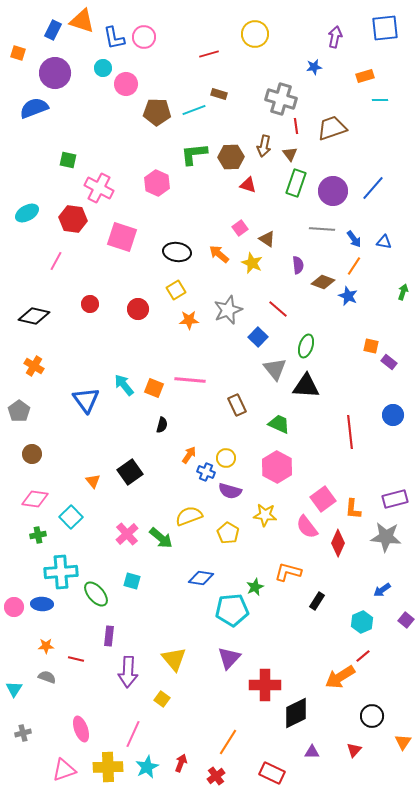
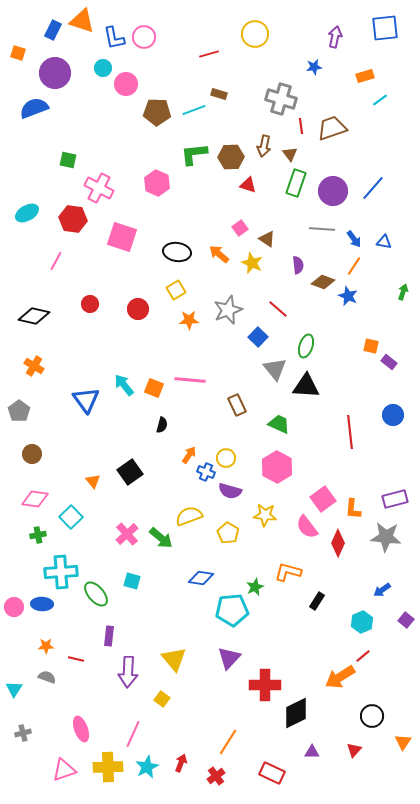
cyan line at (380, 100): rotated 35 degrees counterclockwise
red line at (296, 126): moved 5 px right
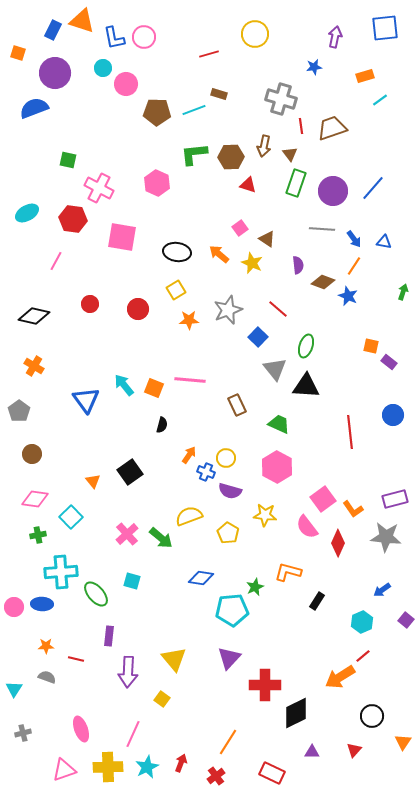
pink square at (122, 237): rotated 8 degrees counterclockwise
orange L-shape at (353, 509): rotated 40 degrees counterclockwise
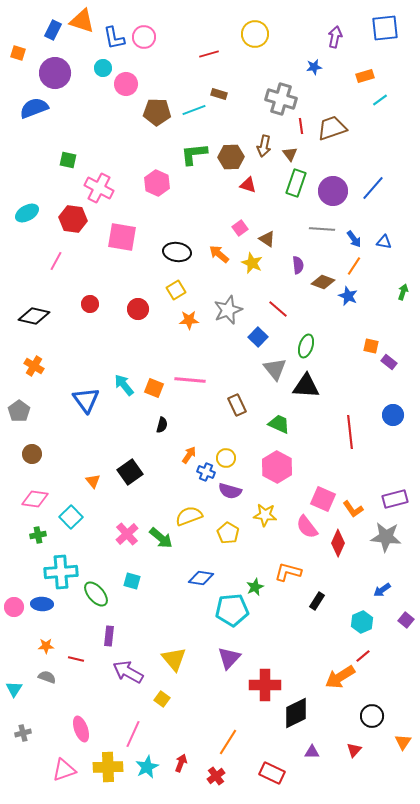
pink square at (323, 499): rotated 30 degrees counterclockwise
purple arrow at (128, 672): rotated 116 degrees clockwise
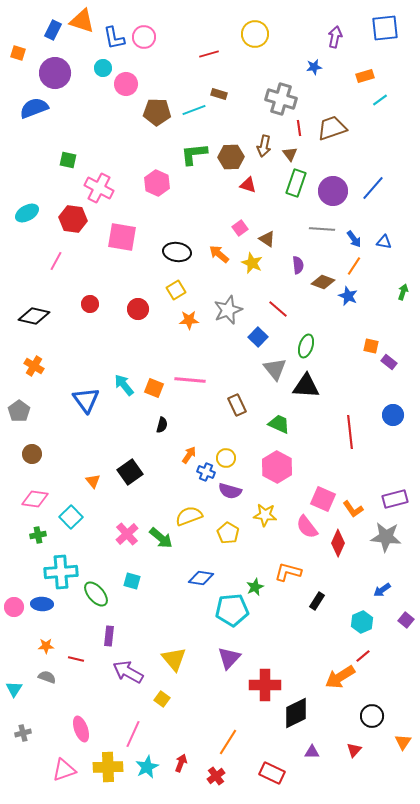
red line at (301, 126): moved 2 px left, 2 px down
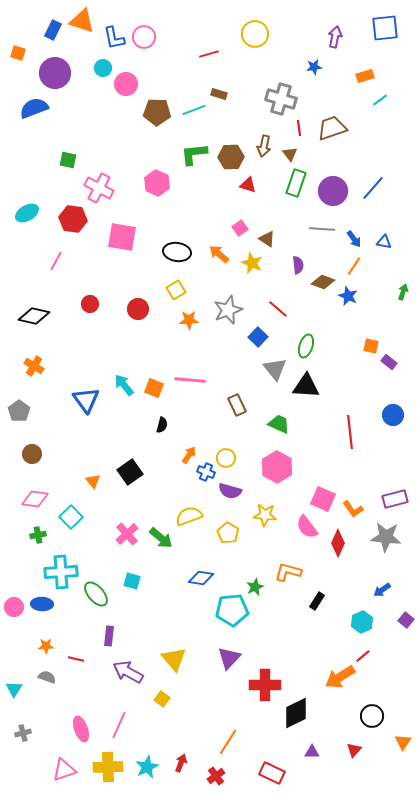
pink line at (133, 734): moved 14 px left, 9 px up
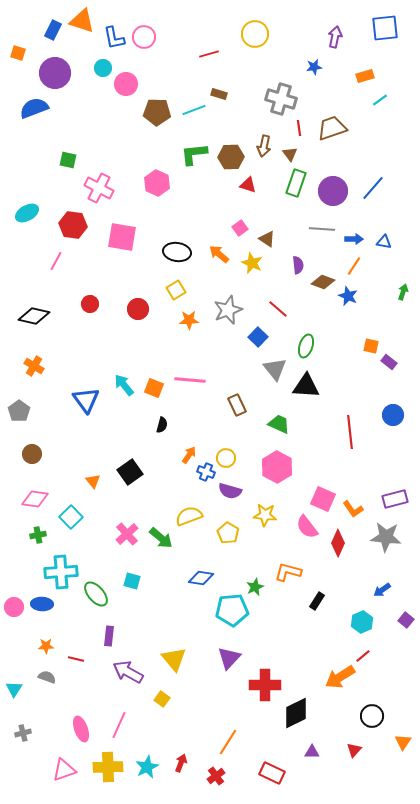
red hexagon at (73, 219): moved 6 px down
blue arrow at (354, 239): rotated 54 degrees counterclockwise
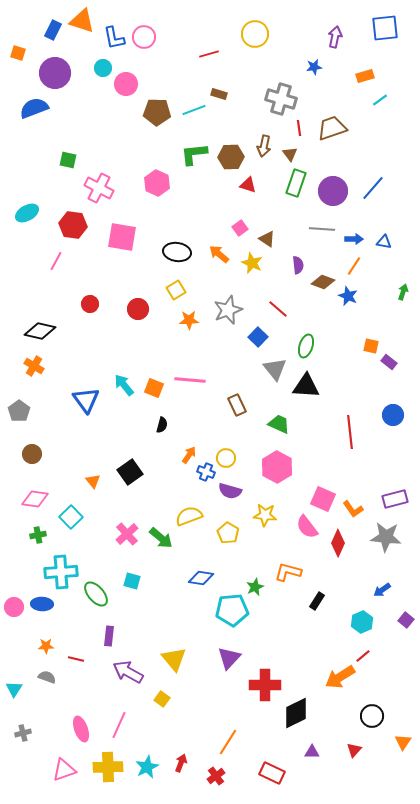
black diamond at (34, 316): moved 6 px right, 15 px down
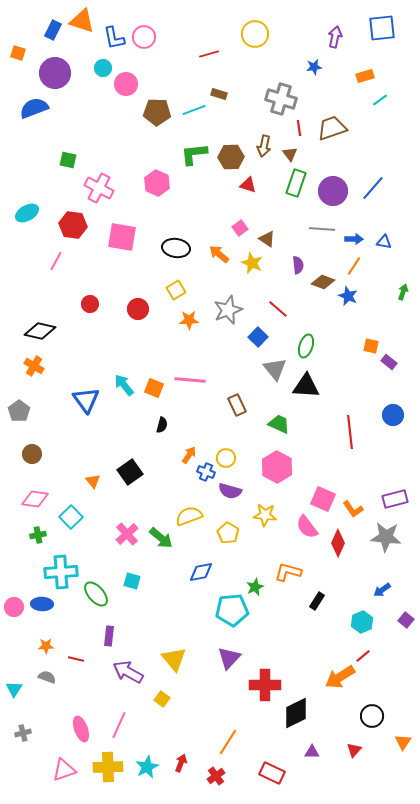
blue square at (385, 28): moved 3 px left
black ellipse at (177, 252): moved 1 px left, 4 px up
blue diamond at (201, 578): moved 6 px up; rotated 20 degrees counterclockwise
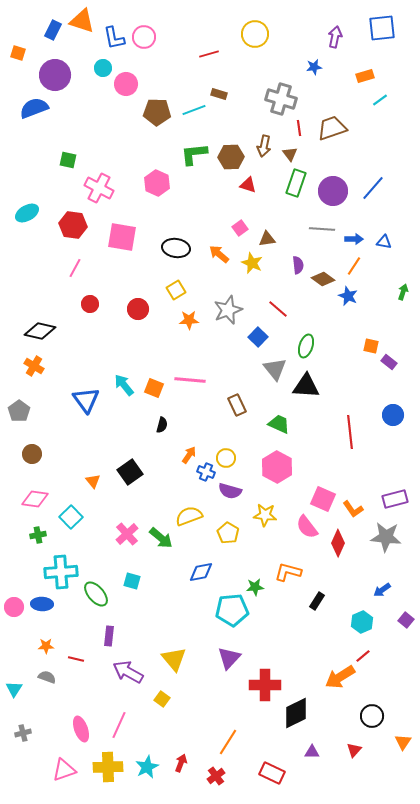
purple circle at (55, 73): moved 2 px down
brown triangle at (267, 239): rotated 42 degrees counterclockwise
pink line at (56, 261): moved 19 px right, 7 px down
brown diamond at (323, 282): moved 3 px up; rotated 15 degrees clockwise
green star at (255, 587): rotated 18 degrees clockwise
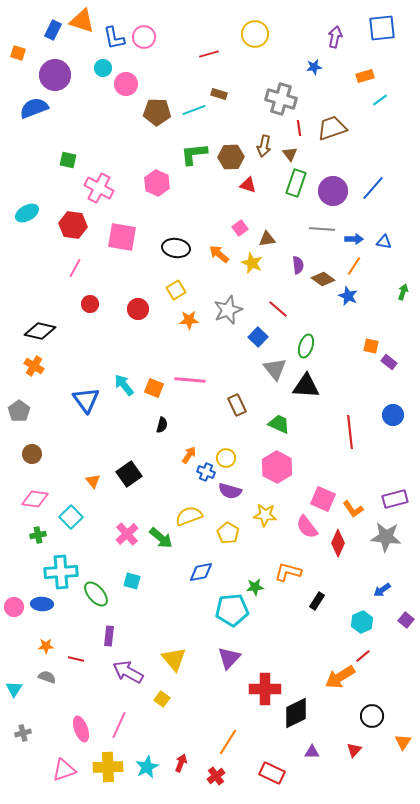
black square at (130, 472): moved 1 px left, 2 px down
red cross at (265, 685): moved 4 px down
